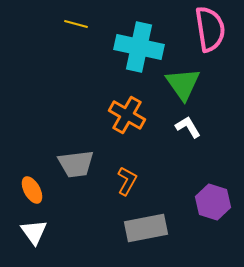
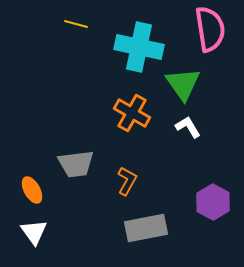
orange cross: moved 5 px right, 2 px up
purple hexagon: rotated 12 degrees clockwise
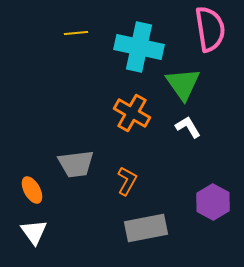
yellow line: moved 9 px down; rotated 20 degrees counterclockwise
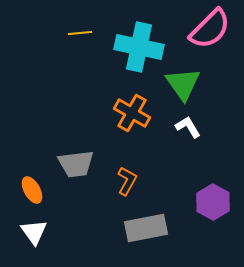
pink semicircle: rotated 54 degrees clockwise
yellow line: moved 4 px right
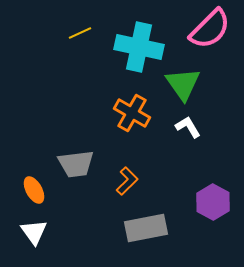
yellow line: rotated 20 degrees counterclockwise
orange L-shape: rotated 16 degrees clockwise
orange ellipse: moved 2 px right
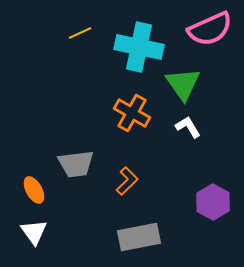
pink semicircle: rotated 21 degrees clockwise
gray rectangle: moved 7 px left, 9 px down
